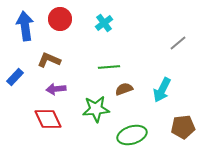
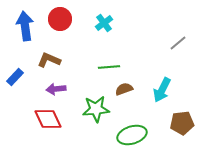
brown pentagon: moved 1 px left, 4 px up
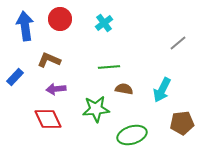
brown semicircle: rotated 30 degrees clockwise
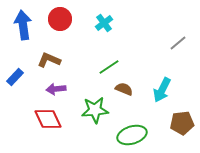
blue arrow: moved 2 px left, 1 px up
green line: rotated 30 degrees counterclockwise
brown semicircle: rotated 12 degrees clockwise
green star: moved 1 px left, 1 px down
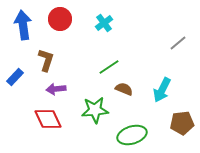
brown L-shape: moved 3 px left; rotated 85 degrees clockwise
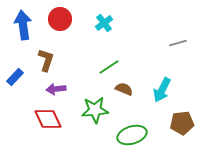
gray line: rotated 24 degrees clockwise
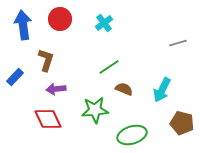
brown pentagon: rotated 20 degrees clockwise
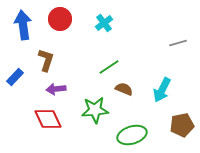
brown pentagon: moved 2 px down; rotated 25 degrees counterclockwise
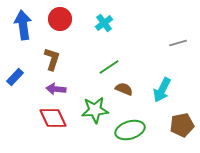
brown L-shape: moved 6 px right, 1 px up
purple arrow: rotated 12 degrees clockwise
red diamond: moved 5 px right, 1 px up
green ellipse: moved 2 px left, 5 px up
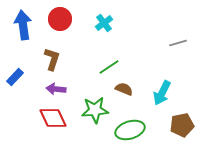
cyan arrow: moved 3 px down
